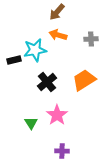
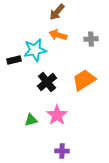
green triangle: moved 3 px up; rotated 48 degrees clockwise
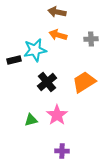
brown arrow: rotated 60 degrees clockwise
orange trapezoid: moved 2 px down
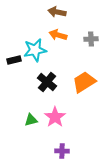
black cross: rotated 12 degrees counterclockwise
pink star: moved 2 px left, 2 px down
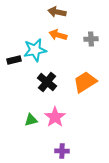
orange trapezoid: moved 1 px right
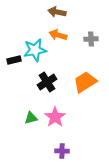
black cross: rotated 18 degrees clockwise
green triangle: moved 2 px up
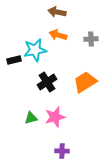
pink star: rotated 20 degrees clockwise
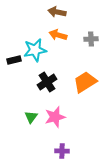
green triangle: moved 1 px up; rotated 40 degrees counterclockwise
